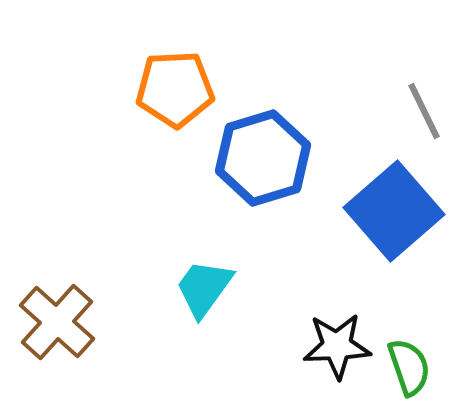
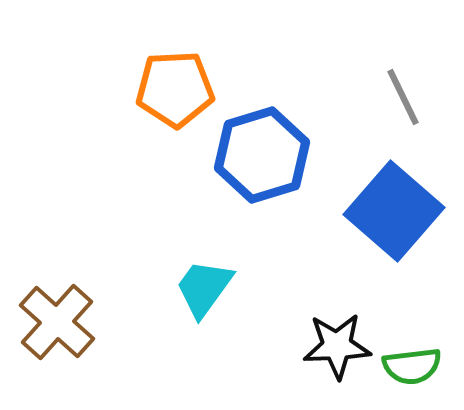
gray line: moved 21 px left, 14 px up
blue hexagon: moved 1 px left, 3 px up
blue square: rotated 8 degrees counterclockwise
green semicircle: moved 3 px right, 1 px up; rotated 102 degrees clockwise
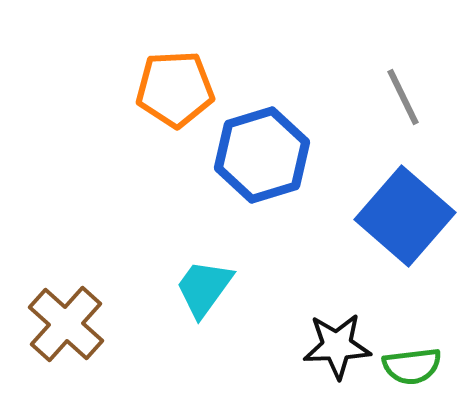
blue square: moved 11 px right, 5 px down
brown cross: moved 9 px right, 2 px down
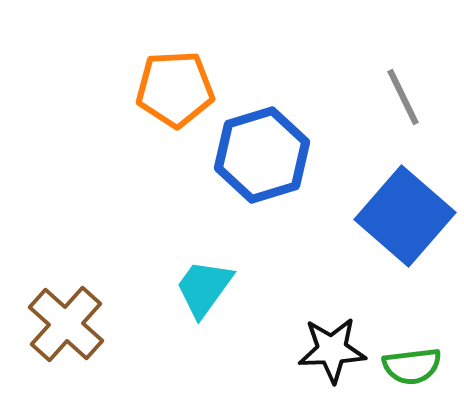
black star: moved 5 px left, 4 px down
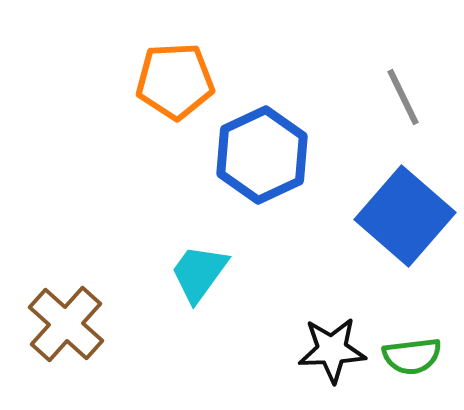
orange pentagon: moved 8 px up
blue hexagon: rotated 8 degrees counterclockwise
cyan trapezoid: moved 5 px left, 15 px up
green semicircle: moved 10 px up
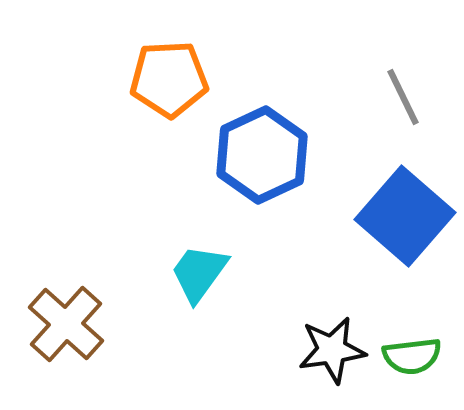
orange pentagon: moved 6 px left, 2 px up
black star: rotated 6 degrees counterclockwise
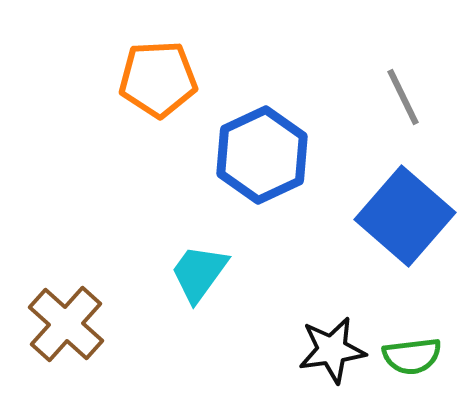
orange pentagon: moved 11 px left
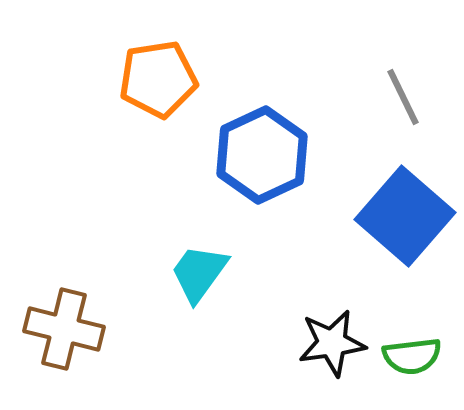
orange pentagon: rotated 6 degrees counterclockwise
brown cross: moved 2 px left, 5 px down; rotated 28 degrees counterclockwise
black star: moved 7 px up
